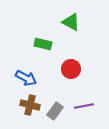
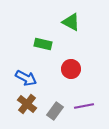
brown cross: moved 3 px left, 1 px up; rotated 24 degrees clockwise
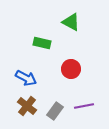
green rectangle: moved 1 px left, 1 px up
brown cross: moved 2 px down
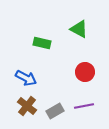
green triangle: moved 8 px right, 7 px down
red circle: moved 14 px right, 3 px down
gray rectangle: rotated 24 degrees clockwise
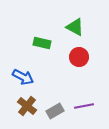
green triangle: moved 4 px left, 2 px up
red circle: moved 6 px left, 15 px up
blue arrow: moved 3 px left, 1 px up
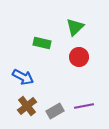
green triangle: rotated 48 degrees clockwise
brown cross: rotated 12 degrees clockwise
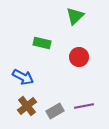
green triangle: moved 11 px up
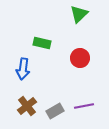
green triangle: moved 4 px right, 2 px up
red circle: moved 1 px right, 1 px down
blue arrow: moved 8 px up; rotated 70 degrees clockwise
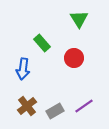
green triangle: moved 5 px down; rotated 18 degrees counterclockwise
green rectangle: rotated 36 degrees clockwise
red circle: moved 6 px left
purple line: rotated 24 degrees counterclockwise
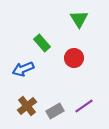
blue arrow: rotated 60 degrees clockwise
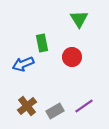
green rectangle: rotated 30 degrees clockwise
red circle: moved 2 px left, 1 px up
blue arrow: moved 5 px up
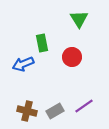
brown cross: moved 5 px down; rotated 36 degrees counterclockwise
